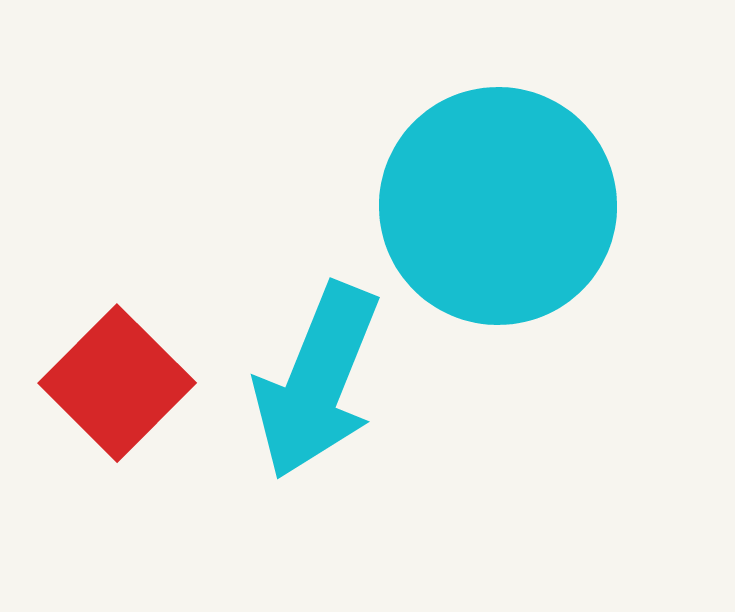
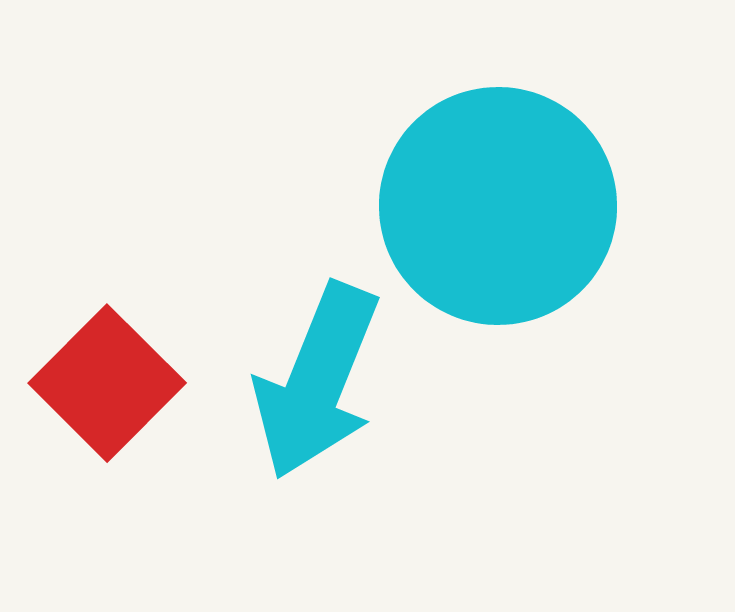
red square: moved 10 px left
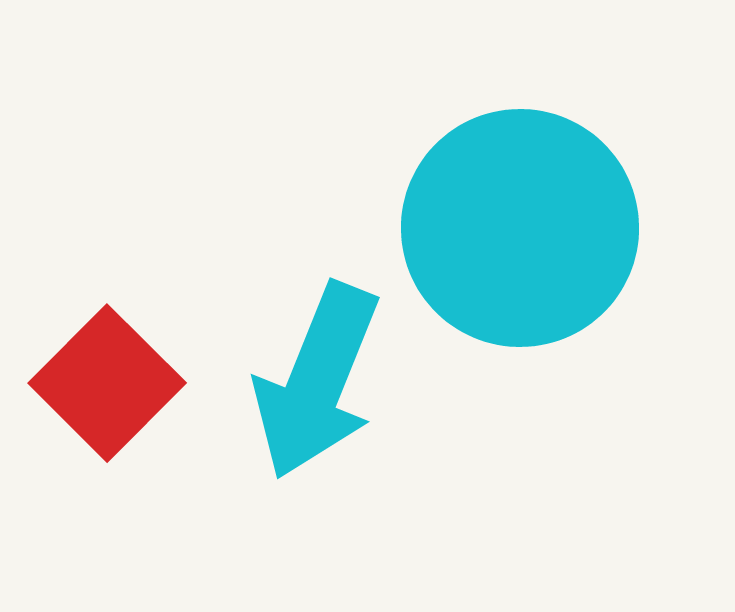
cyan circle: moved 22 px right, 22 px down
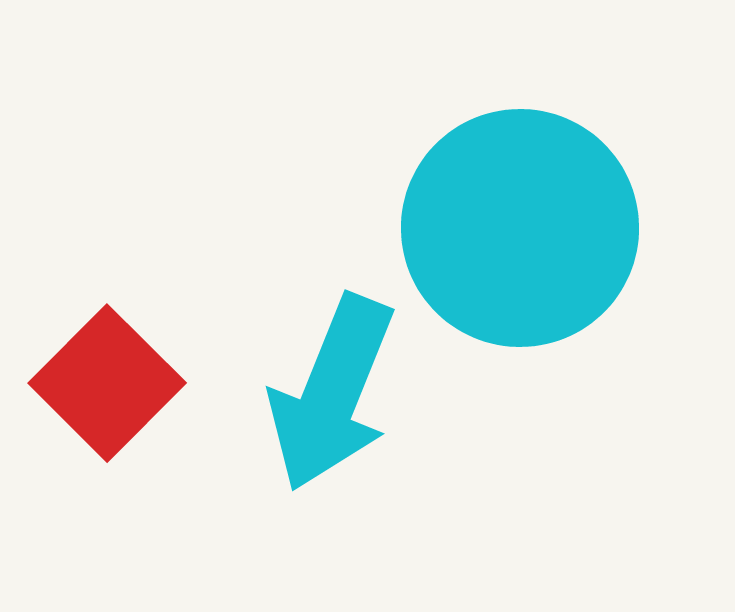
cyan arrow: moved 15 px right, 12 px down
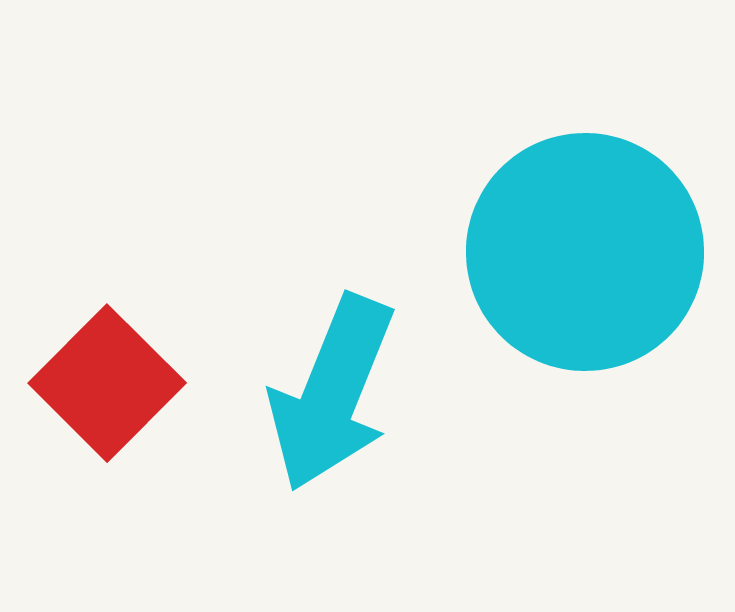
cyan circle: moved 65 px right, 24 px down
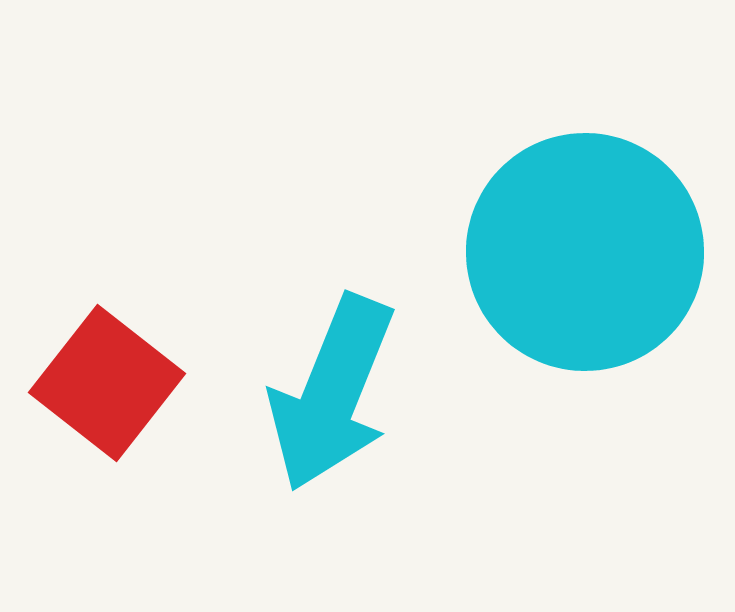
red square: rotated 7 degrees counterclockwise
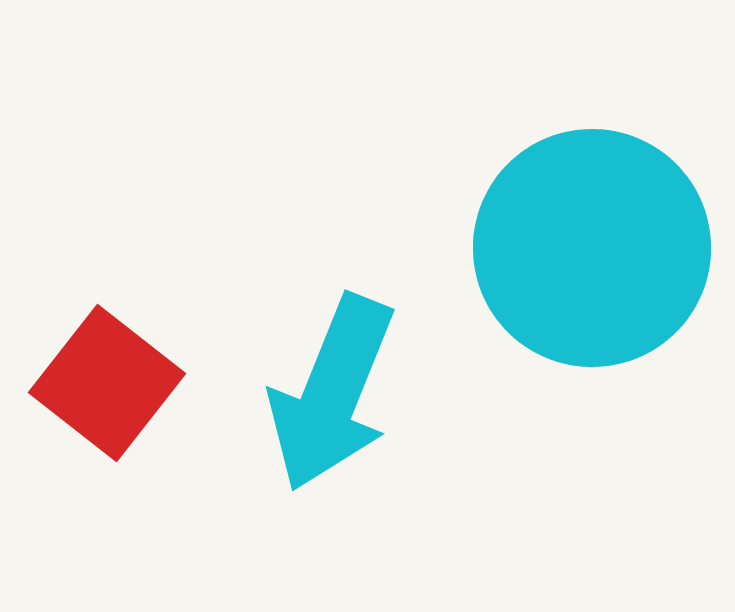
cyan circle: moved 7 px right, 4 px up
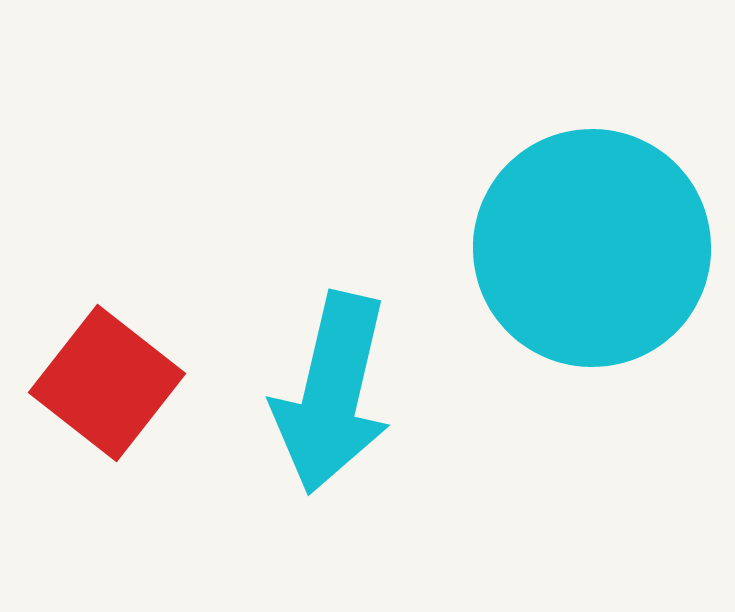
cyan arrow: rotated 9 degrees counterclockwise
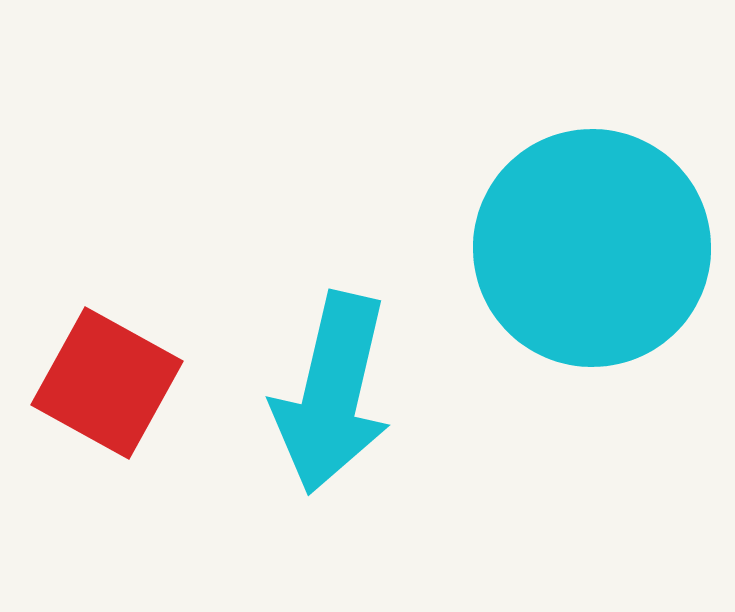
red square: rotated 9 degrees counterclockwise
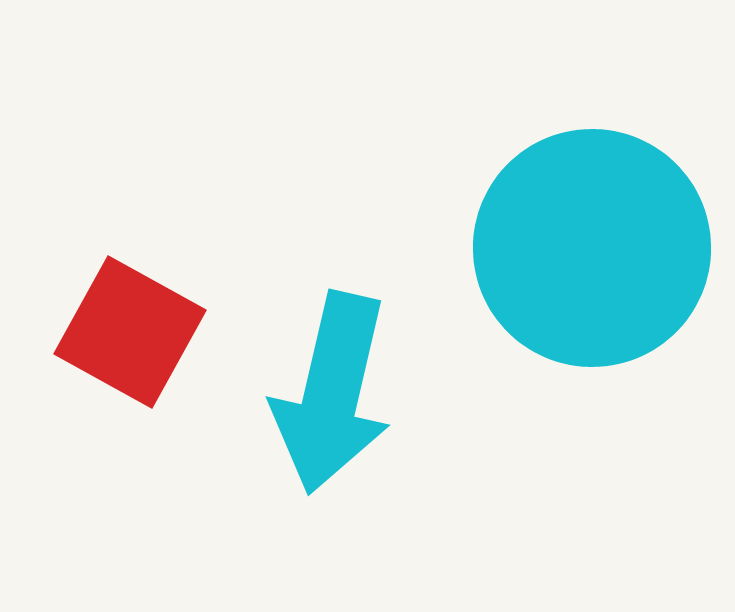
red square: moved 23 px right, 51 px up
